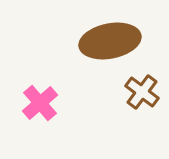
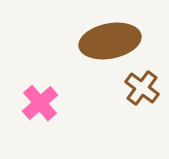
brown cross: moved 4 px up
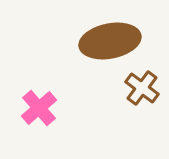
pink cross: moved 1 px left, 5 px down
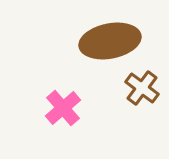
pink cross: moved 24 px right
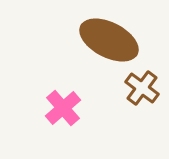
brown ellipse: moved 1 px left, 1 px up; rotated 38 degrees clockwise
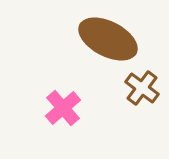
brown ellipse: moved 1 px left, 1 px up
